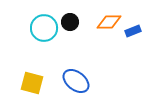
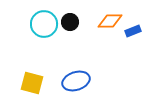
orange diamond: moved 1 px right, 1 px up
cyan circle: moved 4 px up
blue ellipse: rotated 56 degrees counterclockwise
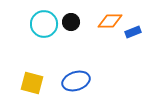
black circle: moved 1 px right
blue rectangle: moved 1 px down
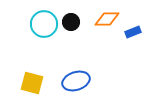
orange diamond: moved 3 px left, 2 px up
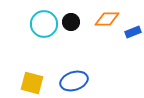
blue ellipse: moved 2 px left
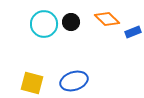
orange diamond: rotated 45 degrees clockwise
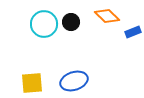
orange diamond: moved 3 px up
yellow square: rotated 20 degrees counterclockwise
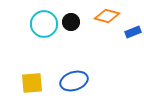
orange diamond: rotated 30 degrees counterclockwise
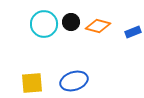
orange diamond: moved 9 px left, 10 px down
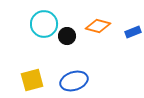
black circle: moved 4 px left, 14 px down
yellow square: moved 3 px up; rotated 10 degrees counterclockwise
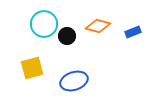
yellow square: moved 12 px up
